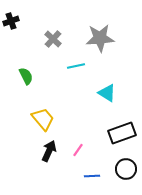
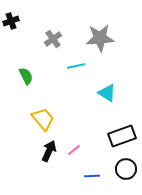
gray cross: rotated 12 degrees clockwise
black rectangle: moved 3 px down
pink line: moved 4 px left; rotated 16 degrees clockwise
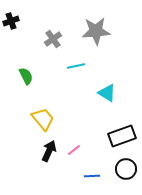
gray star: moved 4 px left, 7 px up
